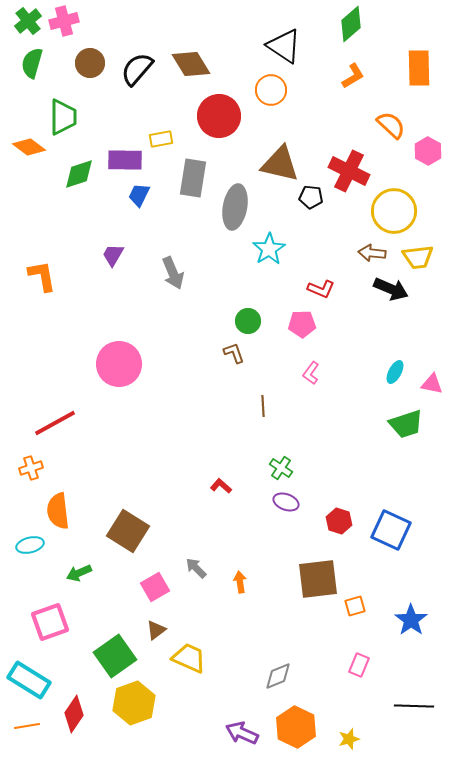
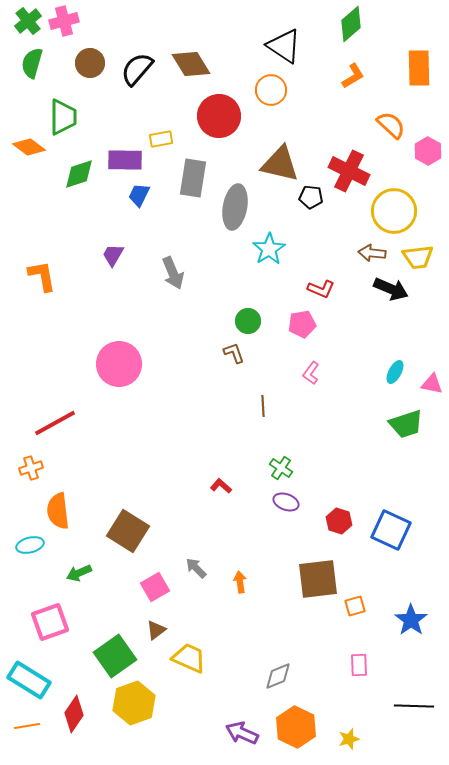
pink pentagon at (302, 324): rotated 8 degrees counterclockwise
pink rectangle at (359, 665): rotated 25 degrees counterclockwise
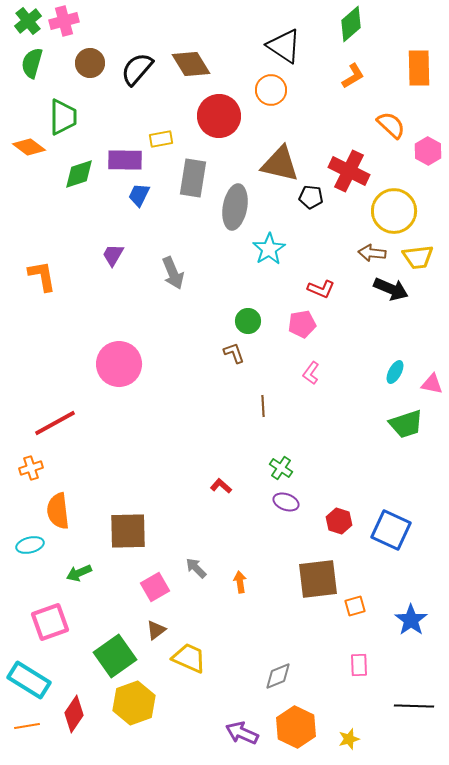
brown square at (128, 531): rotated 33 degrees counterclockwise
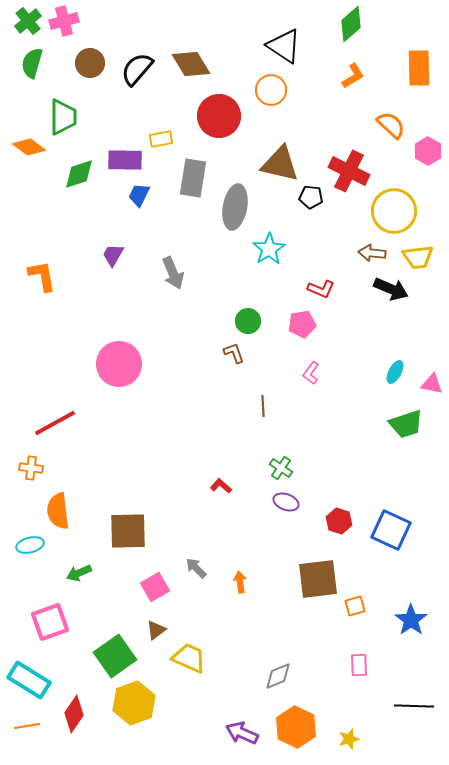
orange cross at (31, 468): rotated 25 degrees clockwise
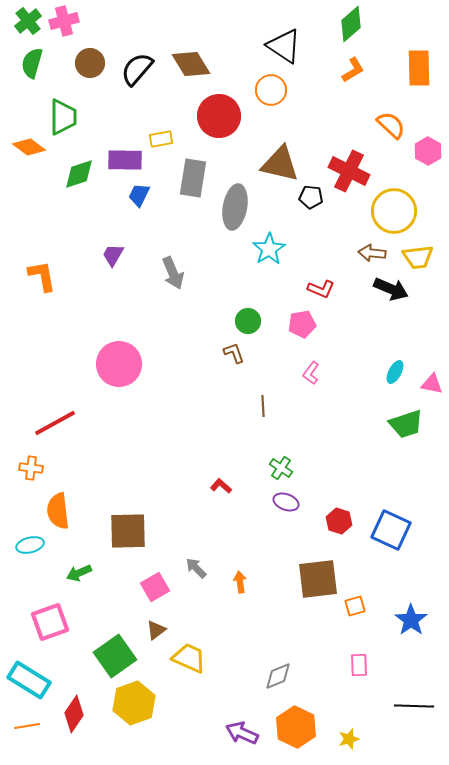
orange L-shape at (353, 76): moved 6 px up
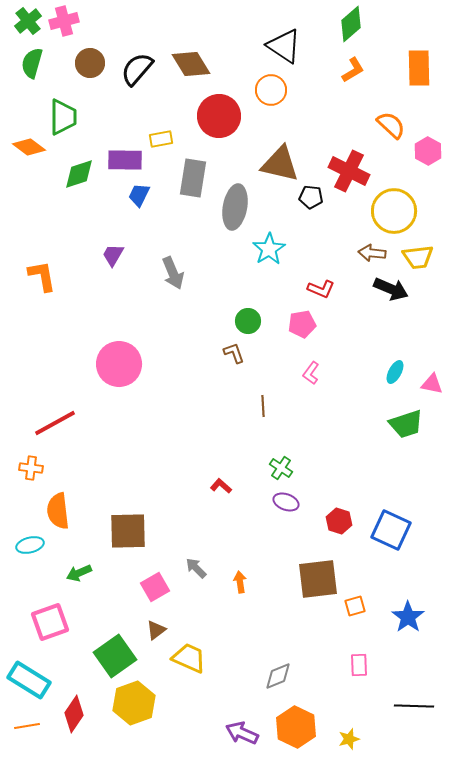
blue star at (411, 620): moved 3 px left, 3 px up
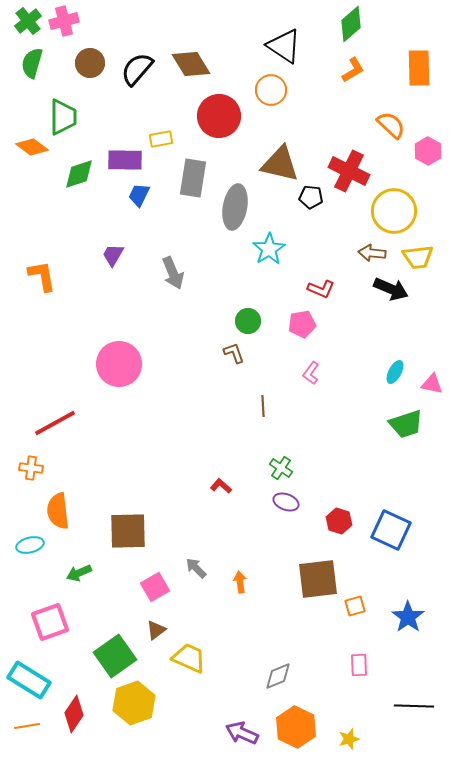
orange diamond at (29, 147): moved 3 px right
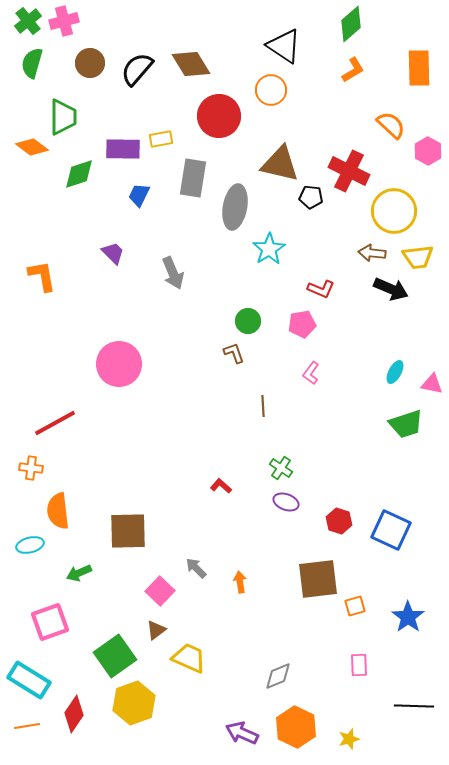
purple rectangle at (125, 160): moved 2 px left, 11 px up
purple trapezoid at (113, 255): moved 2 px up; rotated 105 degrees clockwise
pink square at (155, 587): moved 5 px right, 4 px down; rotated 16 degrees counterclockwise
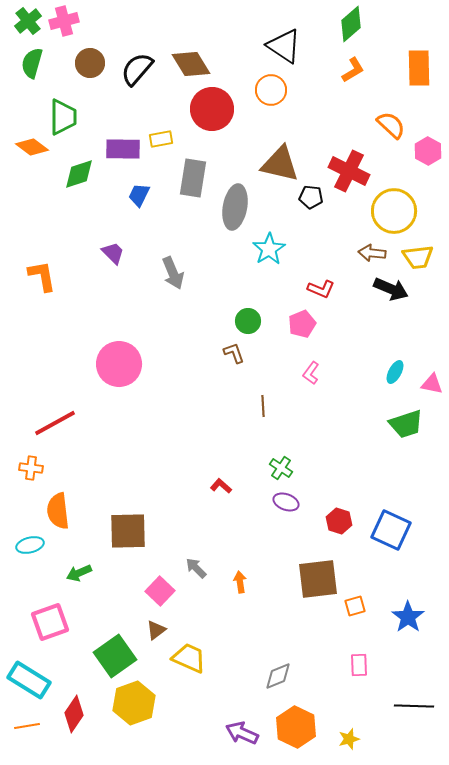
red circle at (219, 116): moved 7 px left, 7 px up
pink pentagon at (302, 324): rotated 12 degrees counterclockwise
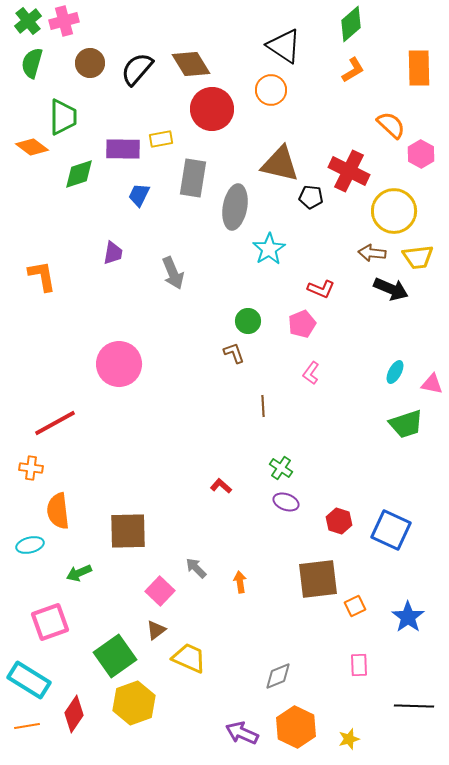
pink hexagon at (428, 151): moved 7 px left, 3 px down
purple trapezoid at (113, 253): rotated 55 degrees clockwise
orange square at (355, 606): rotated 10 degrees counterclockwise
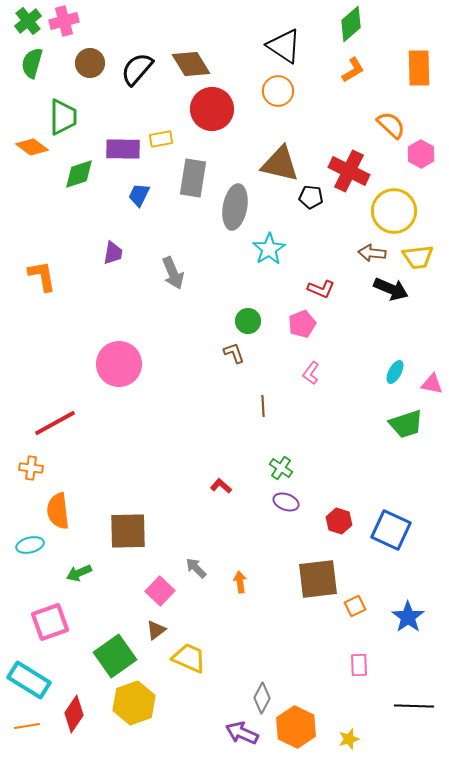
orange circle at (271, 90): moved 7 px right, 1 px down
gray diamond at (278, 676): moved 16 px left, 22 px down; rotated 40 degrees counterclockwise
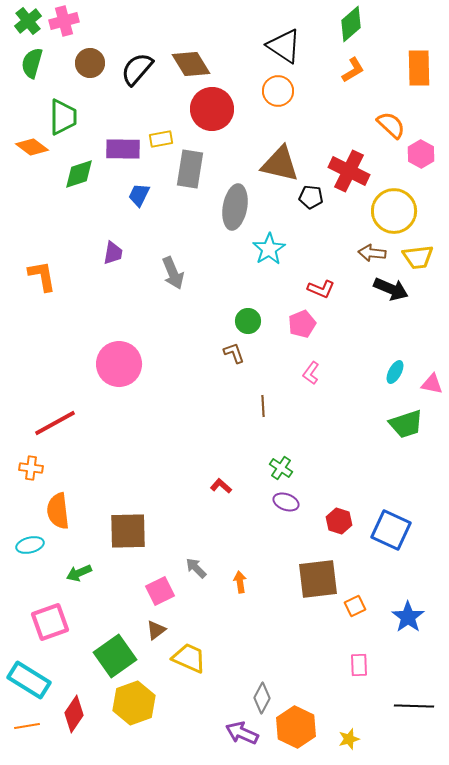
gray rectangle at (193, 178): moved 3 px left, 9 px up
pink square at (160, 591): rotated 20 degrees clockwise
